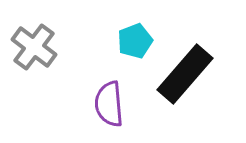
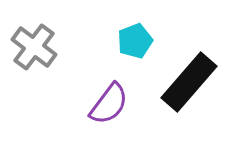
black rectangle: moved 4 px right, 8 px down
purple semicircle: rotated 138 degrees counterclockwise
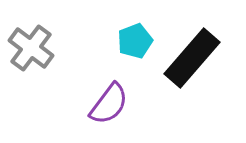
gray cross: moved 3 px left, 1 px down
black rectangle: moved 3 px right, 24 px up
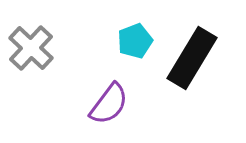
gray cross: rotated 6 degrees clockwise
black rectangle: rotated 10 degrees counterclockwise
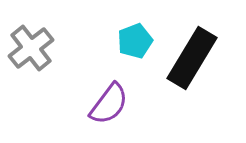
gray cross: rotated 9 degrees clockwise
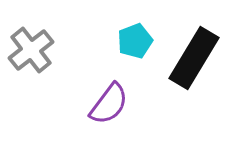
gray cross: moved 2 px down
black rectangle: moved 2 px right
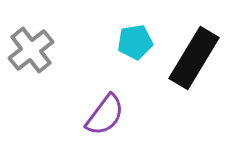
cyan pentagon: moved 1 px down; rotated 12 degrees clockwise
purple semicircle: moved 4 px left, 11 px down
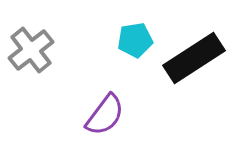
cyan pentagon: moved 2 px up
black rectangle: rotated 26 degrees clockwise
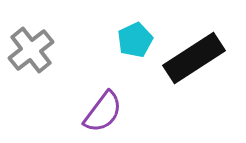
cyan pentagon: rotated 16 degrees counterclockwise
purple semicircle: moved 2 px left, 3 px up
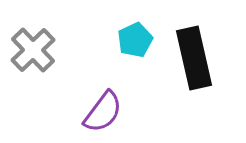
gray cross: moved 2 px right; rotated 6 degrees counterclockwise
black rectangle: rotated 70 degrees counterclockwise
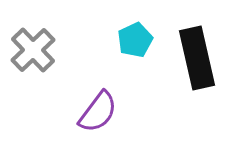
black rectangle: moved 3 px right
purple semicircle: moved 5 px left
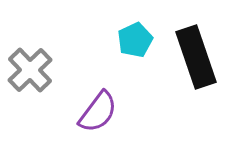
gray cross: moved 3 px left, 20 px down
black rectangle: moved 1 px left, 1 px up; rotated 6 degrees counterclockwise
